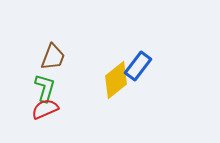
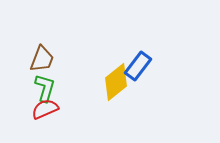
brown trapezoid: moved 11 px left, 2 px down
yellow diamond: moved 2 px down
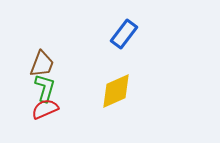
brown trapezoid: moved 5 px down
blue rectangle: moved 14 px left, 32 px up
yellow diamond: moved 9 px down; rotated 15 degrees clockwise
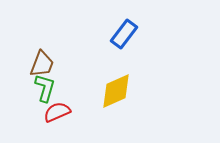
red semicircle: moved 12 px right, 3 px down
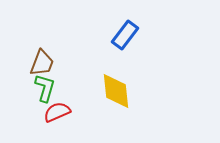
blue rectangle: moved 1 px right, 1 px down
brown trapezoid: moved 1 px up
yellow diamond: rotated 72 degrees counterclockwise
